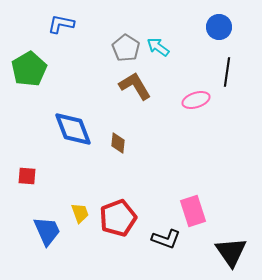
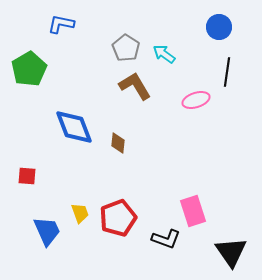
cyan arrow: moved 6 px right, 7 px down
blue diamond: moved 1 px right, 2 px up
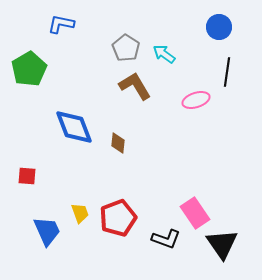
pink rectangle: moved 2 px right, 2 px down; rotated 16 degrees counterclockwise
black triangle: moved 9 px left, 8 px up
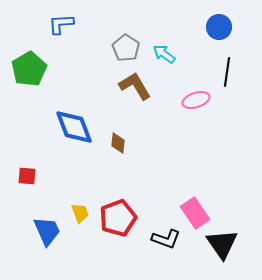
blue L-shape: rotated 16 degrees counterclockwise
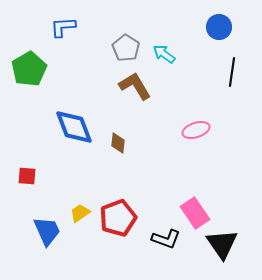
blue L-shape: moved 2 px right, 3 px down
black line: moved 5 px right
pink ellipse: moved 30 px down
yellow trapezoid: rotated 105 degrees counterclockwise
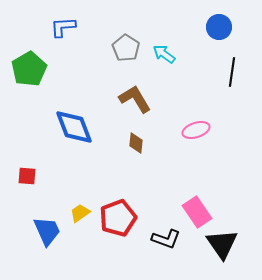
brown L-shape: moved 13 px down
brown diamond: moved 18 px right
pink rectangle: moved 2 px right, 1 px up
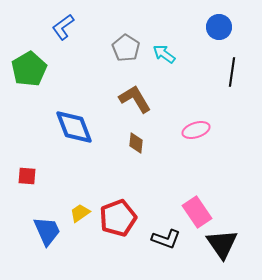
blue L-shape: rotated 32 degrees counterclockwise
